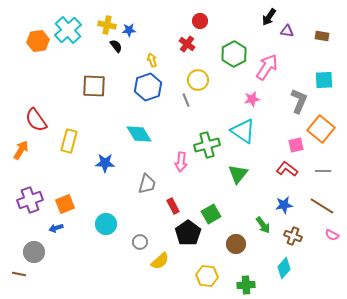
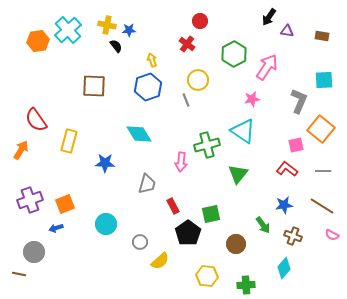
green square at (211, 214): rotated 18 degrees clockwise
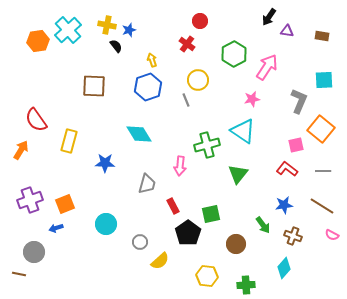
blue star at (129, 30): rotated 16 degrees counterclockwise
pink arrow at (181, 162): moved 1 px left, 4 px down
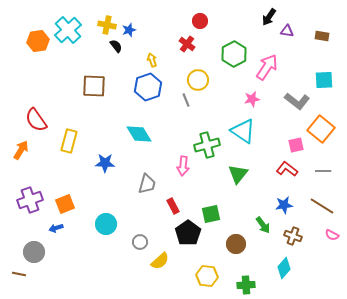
gray L-shape at (299, 101): moved 2 px left; rotated 105 degrees clockwise
pink arrow at (180, 166): moved 3 px right
